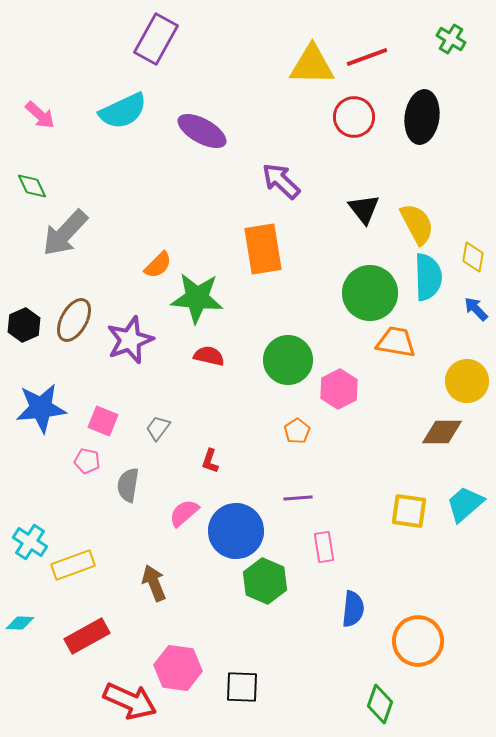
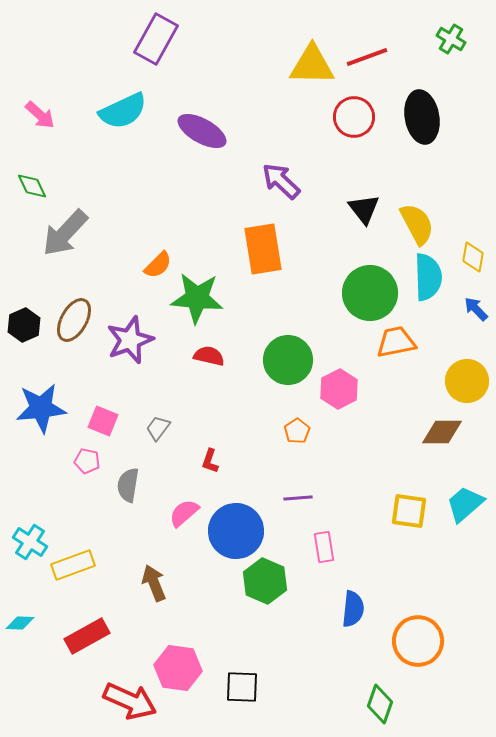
black ellipse at (422, 117): rotated 18 degrees counterclockwise
orange trapezoid at (396, 342): rotated 21 degrees counterclockwise
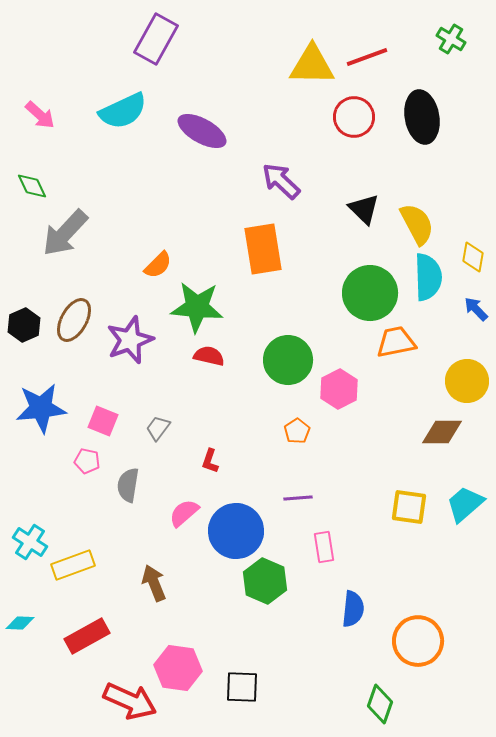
black triangle at (364, 209): rotated 8 degrees counterclockwise
green star at (197, 298): moved 9 px down
yellow square at (409, 511): moved 4 px up
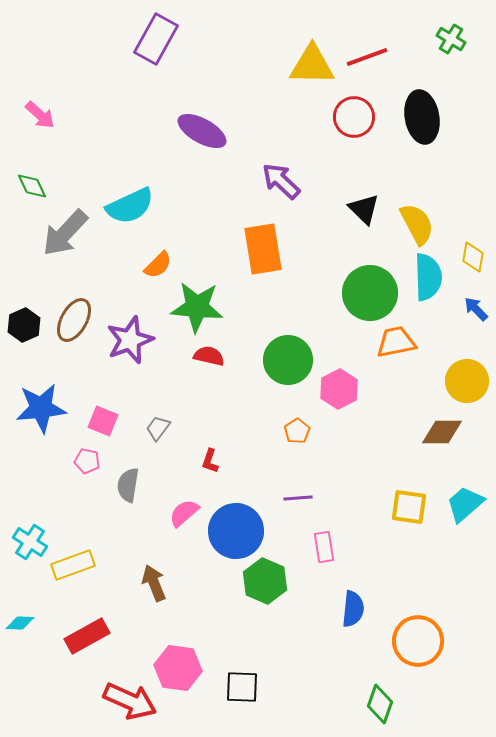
cyan semicircle at (123, 111): moved 7 px right, 95 px down
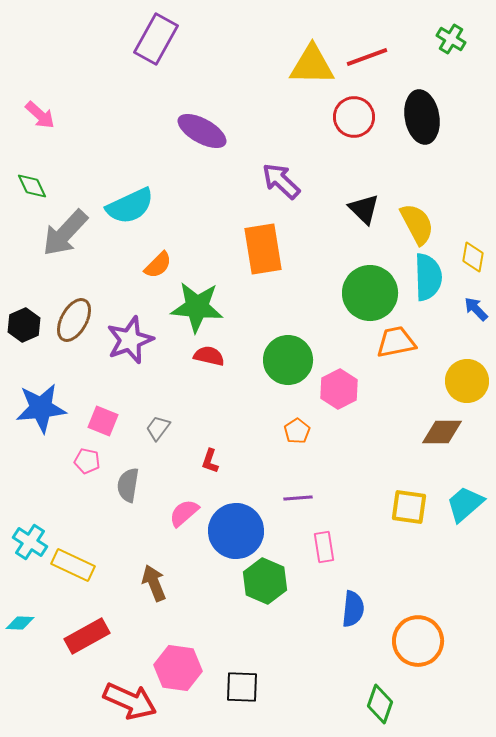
yellow rectangle at (73, 565): rotated 45 degrees clockwise
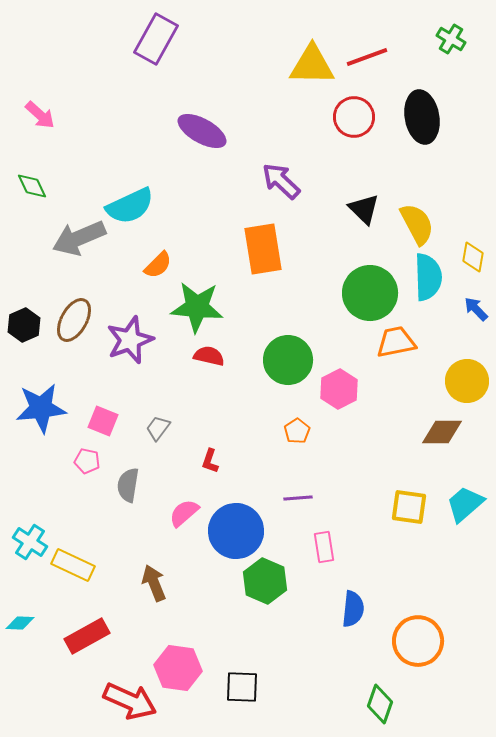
gray arrow at (65, 233): moved 14 px right, 5 px down; rotated 24 degrees clockwise
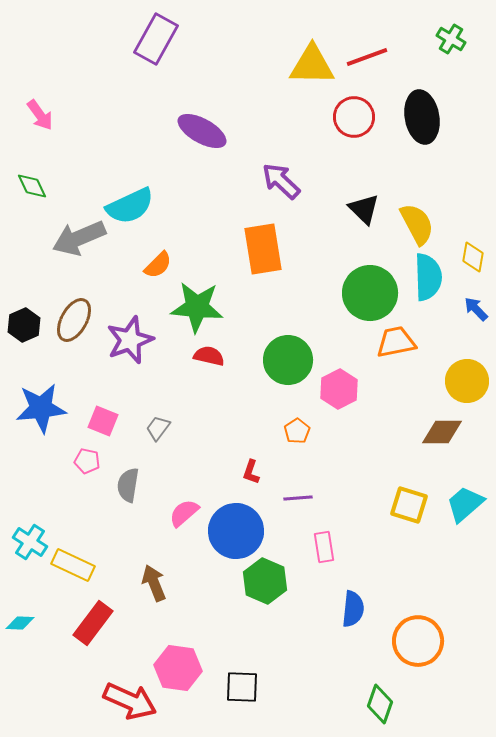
pink arrow at (40, 115): rotated 12 degrees clockwise
red L-shape at (210, 461): moved 41 px right, 11 px down
yellow square at (409, 507): moved 2 px up; rotated 9 degrees clockwise
red rectangle at (87, 636): moved 6 px right, 13 px up; rotated 24 degrees counterclockwise
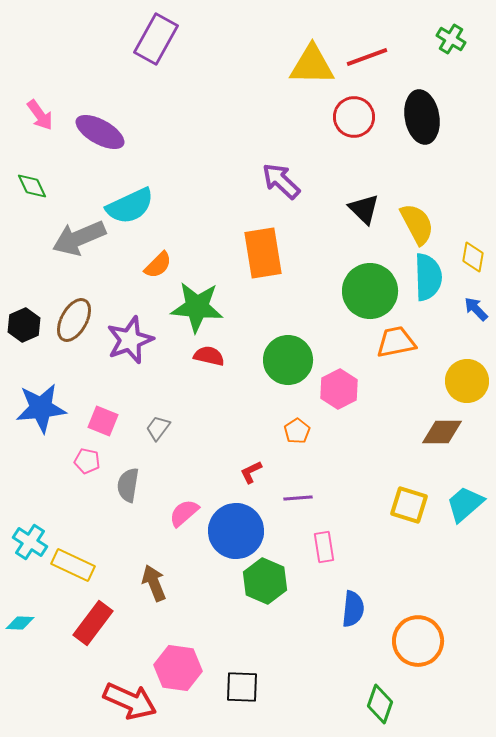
purple ellipse at (202, 131): moved 102 px left, 1 px down
orange rectangle at (263, 249): moved 4 px down
green circle at (370, 293): moved 2 px up
red L-shape at (251, 472): rotated 45 degrees clockwise
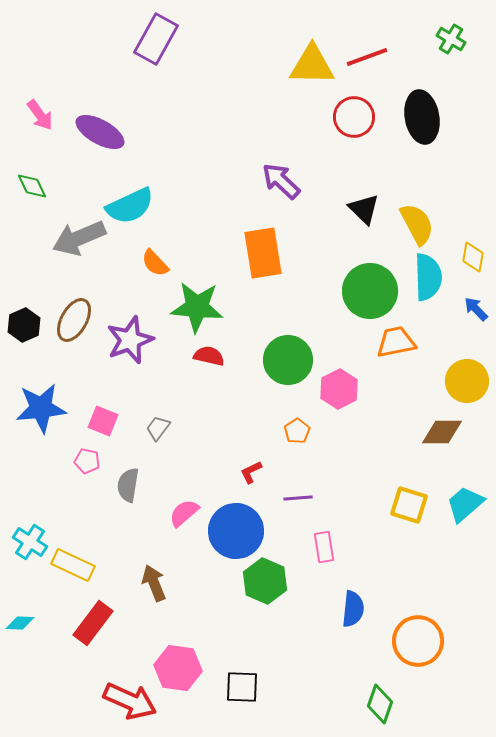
orange semicircle at (158, 265): moved 3 px left, 2 px up; rotated 92 degrees clockwise
